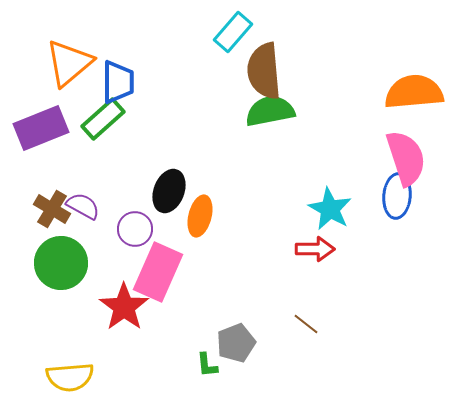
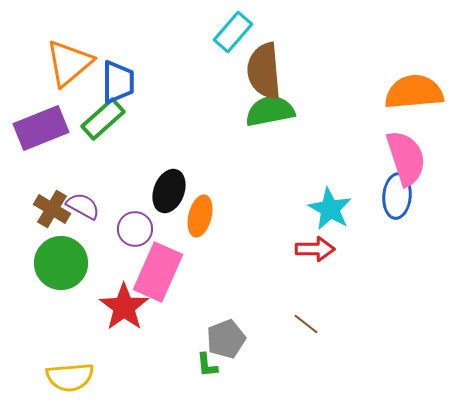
gray pentagon: moved 10 px left, 4 px up
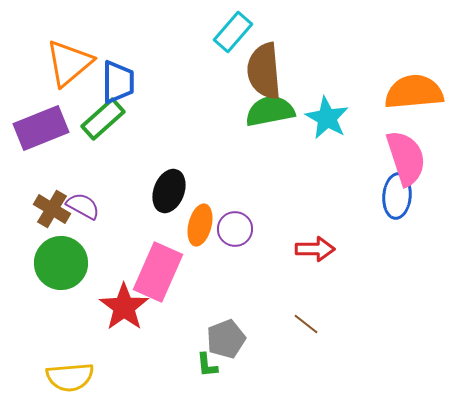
cyan star: moved 3 px left, 91 px up
orange ellipse: moved 9 px down
purple circle: moved 100 px right
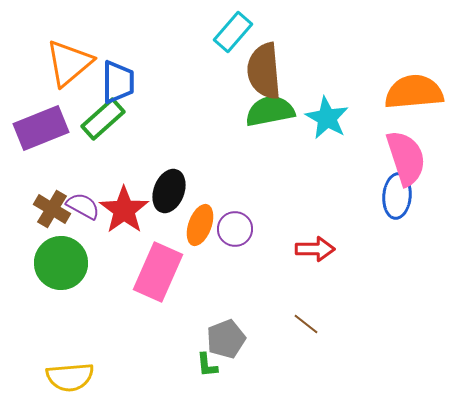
orange ellipse: rotated 6 degrees clockwise
red star: moved 97 px up
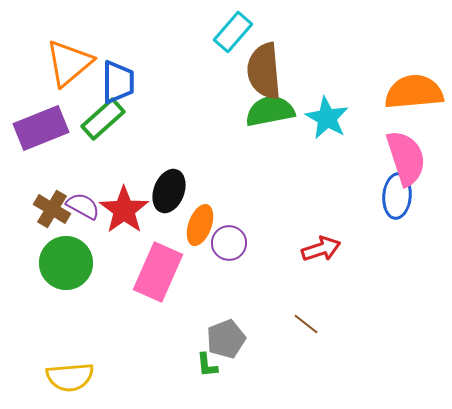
purple circle: moved 6 px left, 14 px down
red arrow: moved 6 px right; rotated 18 degrees counterclockwise
green circle: moved 5 px right
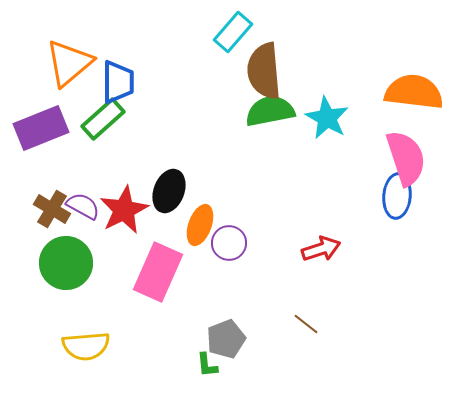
orange semicircle: rotated 12 degrees clockwise
red star: rotated 9 degrees clockwise
yellow semicircle: moved 16 px right, 31 px up
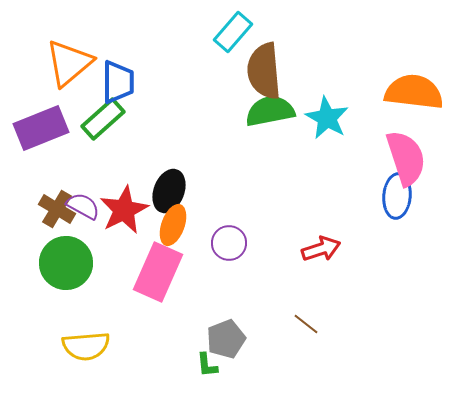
brown cross: moved 5 px right
orange ellipse: moved 27 px left
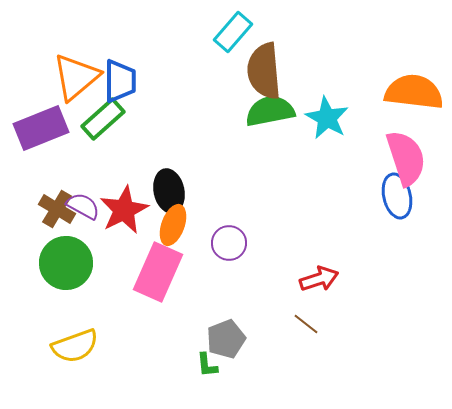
orange triangle: moved 7 px right, 14 px down
blue trapezoid: moved 2 px right, 1 px up
black ellipse: rotated 33 degrees counterclockwise
blue ellipse: rotated 18 degrees counterclockwise
red arrow: moved 2 px left, 30 px down
yellow semicircle: moved 11 px left; rotated 15 degrees counterclockwise
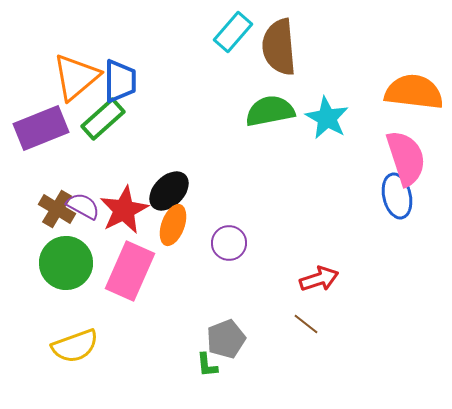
brown semicircle: moved 15 px right, 24 px up
black ellipse: rotated 57 degrees clockwise
pink rectangle: moved 28 px left, 1 px up
